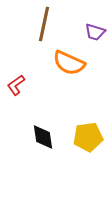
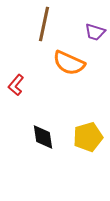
red L-shape: rotated 15 degrees counterclockwise
yellow pentagon: rotated 8 degrees counterclockwise
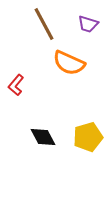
brown line: rotated 40 degrees counterclockwise
purple trapezoid: moved 7 px left, 8 px up
black diamond: rotated 20 degrees counterclockwise
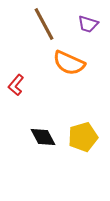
yellow pentagon: moved 5 px left
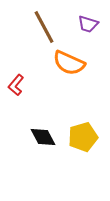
brown line: moved 3 px down
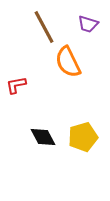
orange semicircle: moved 1 px left, 1 px up; rotated 40 degrees clockwise
red L-shape: rotated 40 degrees clockwise
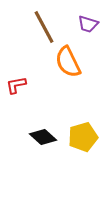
black diamond: rotated 20 degrees counterclockwise
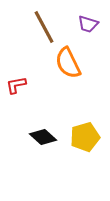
orange semicircle: moved 1 px down
yellow pentagon: moved 2 px right
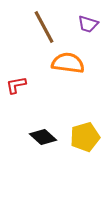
orange semicircle: rotated 124 degrees clockwise
